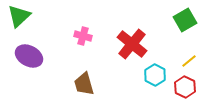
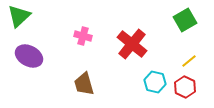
cyan hexagon: moved 7 px down; rotated 15 degrees counterclockwise
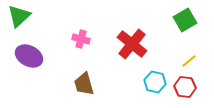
pink cross: moved 2 px left, 3 px down
red hexagon: rotated 20 degrees counterclockwise
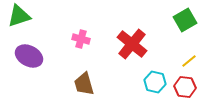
green triangle: rotated 25 degrees clockwise
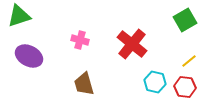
pink cross: moved 1 px left, 1 px down
